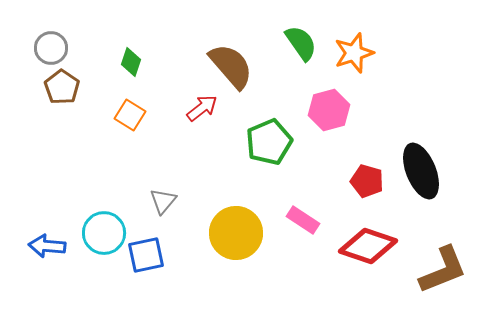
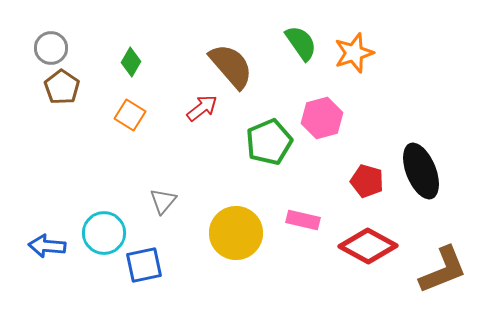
green diamond: rotated 12 degrees clockwise
pink hexagon: moved 7 px left, 8 px down
pink rectangle: rotated 20 degrees counterclockwise
red diamond: rotated 10 degrees clockwise
blue square: moved 2 px left, 10 px down
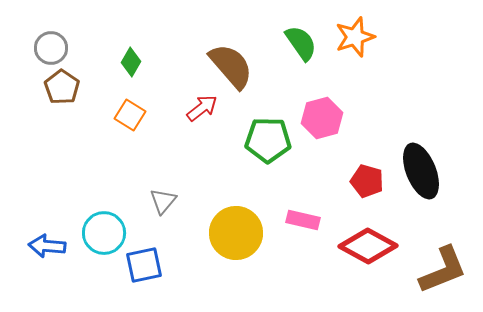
orange star: moved 1 px right, 16 px up
green pentagon: moved 1 px left, 2 px up; rotated 24 degrees clockwise
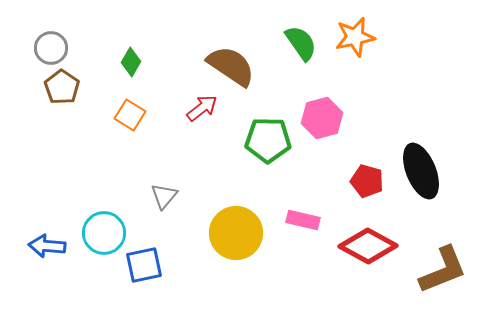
orange star: rotated 6 degrees clockwise
brown semicircle: rotated 15 degrees counterclockwise
gray triangle: moved 1 px right, 5 px up
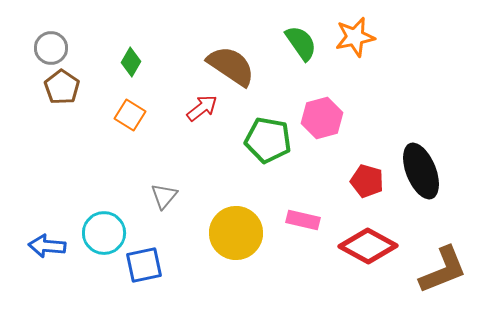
green pentagon: rotated 9 degrees clockwise
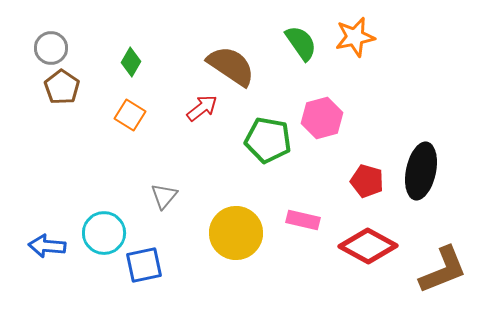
black ellipse: rotated 34 degrees clockwise
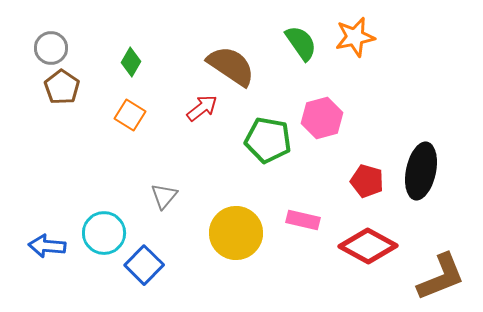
blue square: rotated 33 degrees counterclockwise
brown L-shape: moved 2 px left, 7 px down
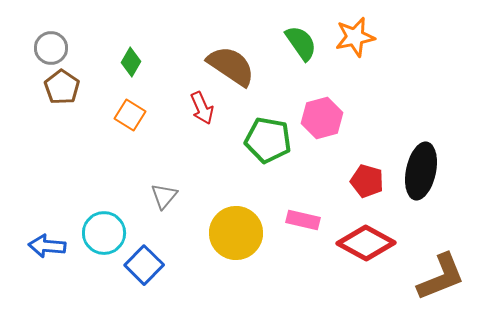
red arrow: rotated 104 degrees clockwise
red diamond: moved 2 px left, 3 px up
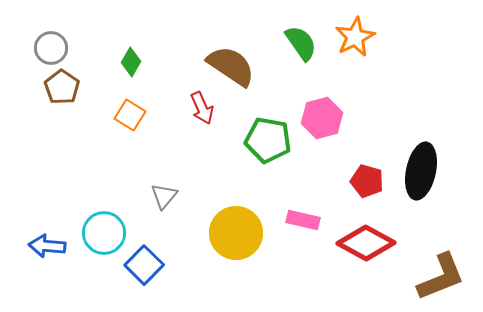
orange star: rotated 15 degrees counterclockwise
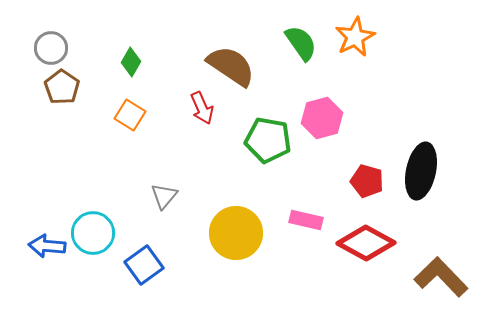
pink rectangle: moved 3 px right
cyan circle: moved 11 px left
blue square: rotated 9 degrees clockwise
brown L-shape: rotated 112 degrees counterclockwise
